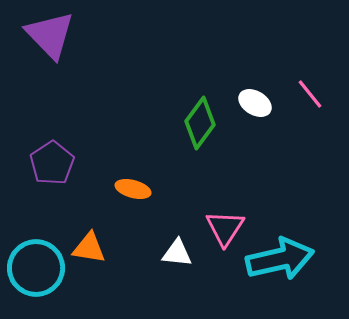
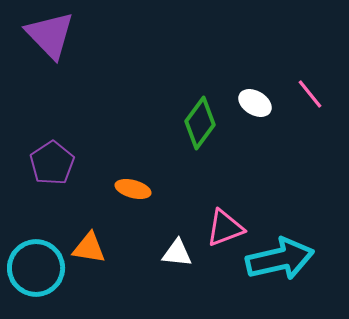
pink triangle: rotated 36 degrees clockwise
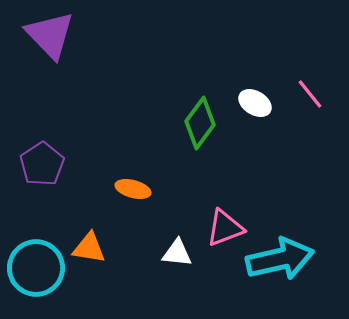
purple pentagon: moved 10 px left, 1 px down
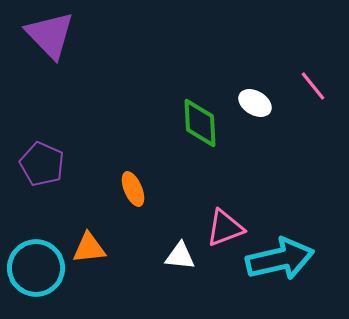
pink line: moved 3 px right, 8 px up
green diamond: rotated 39 degrees counterclockwise
purple pentagon: rotated 15 degrees counterclockwise
orange ellipse: rotated 52 degrees clockwise
orange triangle: rotated 15 degrees counterclockwise
white triangle: moved 3 px right, 3 px down
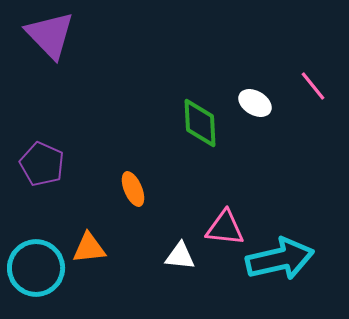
pink triangle: rotated 27 degrees clockwise
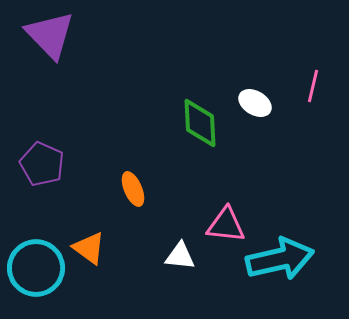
pink line: rotated 52 degrees clockwise
pink triangle: moved 1 px right, 3 px up
orange triangle: rotated 42 degrees clockwise
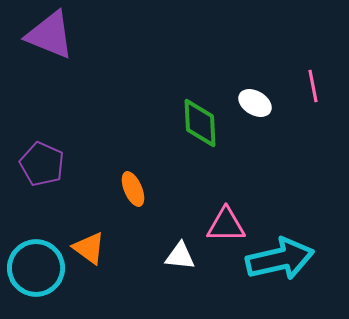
purple triangle: rotated 24 degrees counterclockwise
pink line: rotated 24 degrees counterclockwise
pink triangle: rotated 6 degrees counterclockwise
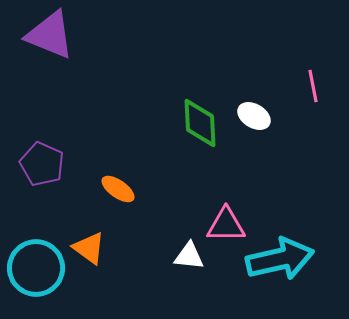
white ellipse: moved 1 px left, 13 px down
orange ellipse: moved 15 px left; rotated 32 degrees counterclockwise
white triangle: moved 9 px right
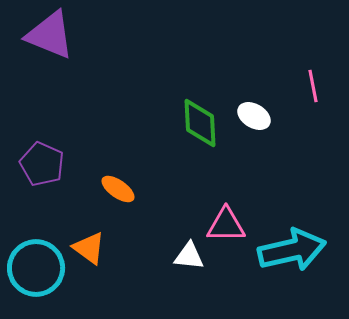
cyan arrow: moved 12 px right, 9 px up
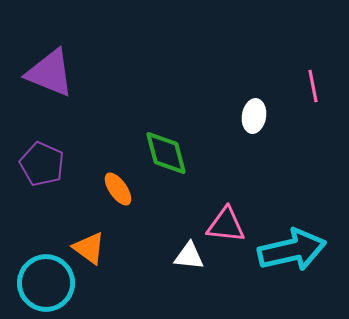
purple triangle: moved 38 px down
white ellipse: rotated 68 degrees clockwise
green diamond: moved 34 px left, 30 px down; rotated 12 degrees counterclockwise
orange ellipse: rotated 20 degrees clockwise
pink triangle: rotated 6 degrees clockwise
cyan circle: moved 10 px right, 15 px down
